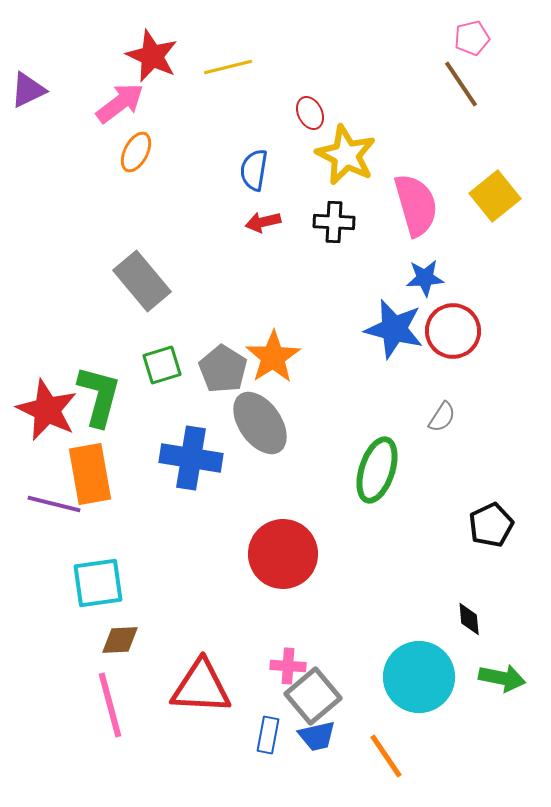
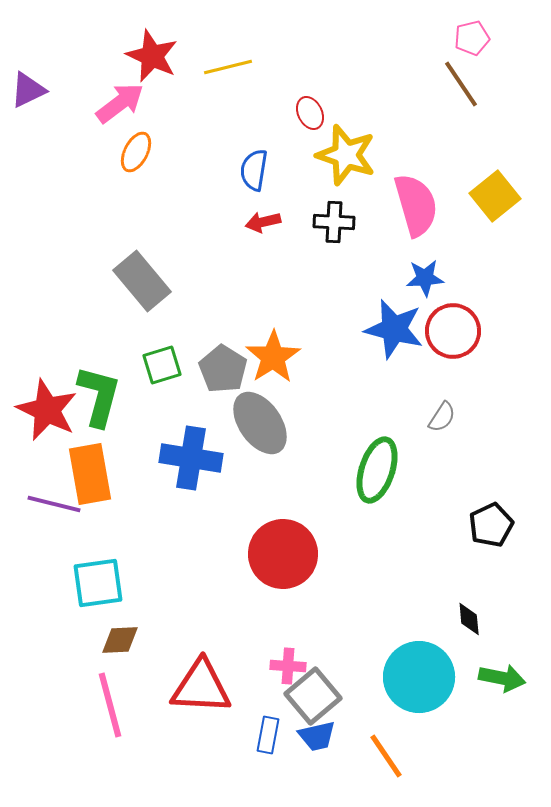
yellow star at (346, 155): rotated 8 degrees counterclockwise
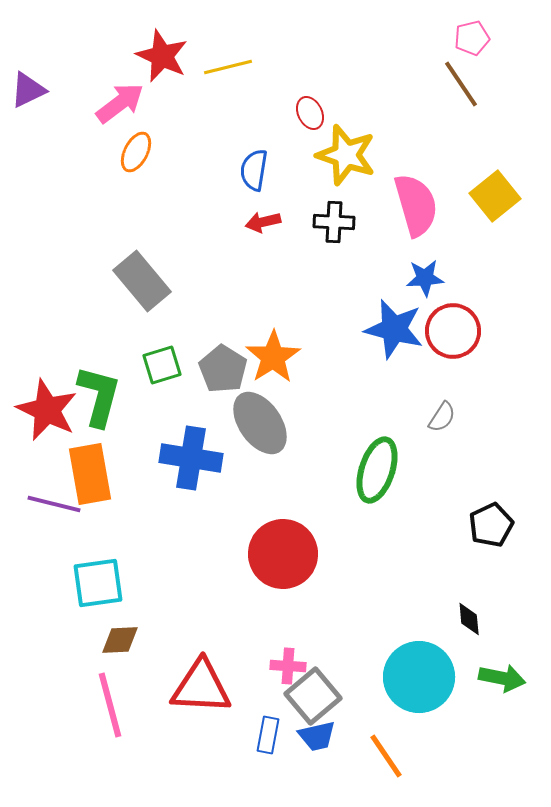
red star at (152, 56): moved 10 px right
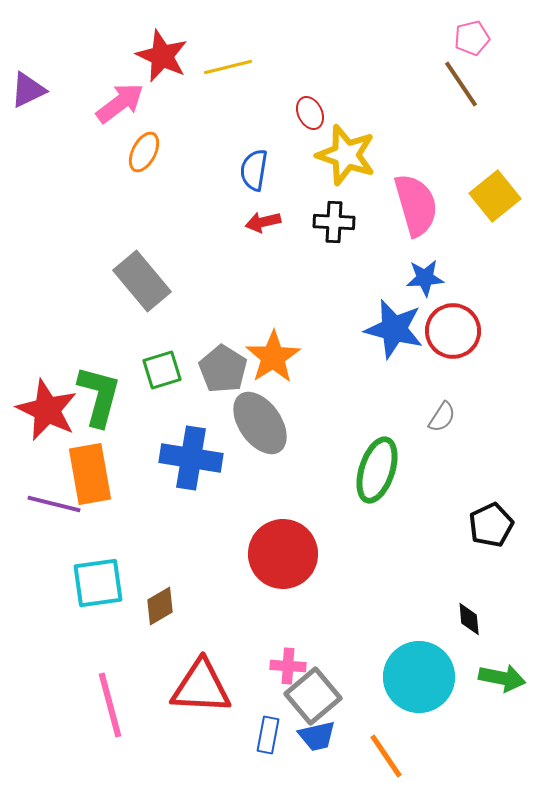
orange ellipse at (136, 152): moved 8 px right
green square at (162, 365): moved 5 px down
brown diamond at (120, 640): moved 40 px right, 34 px up; rotated 27 degrees counterclockwise
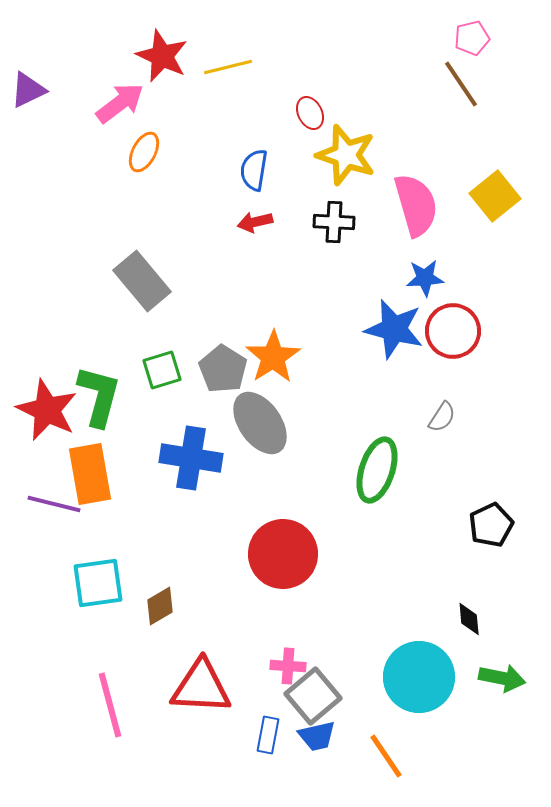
red arrow at (263, 222): moved 8 px left
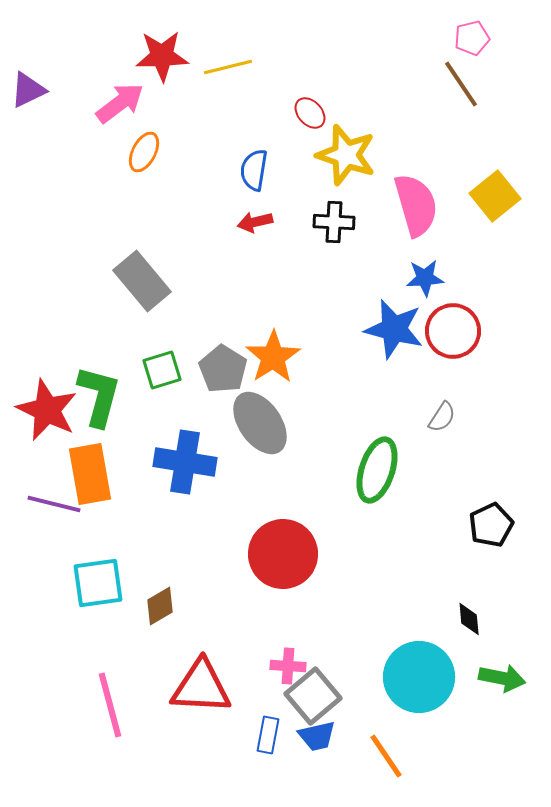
red star at (162, 56): rotated 26 degrees counterclockwise
red ellipse at (310, 113): rotated 16 degrees counterclockwise
blue cross at (191, 458): moved 6 px left, 4 px down
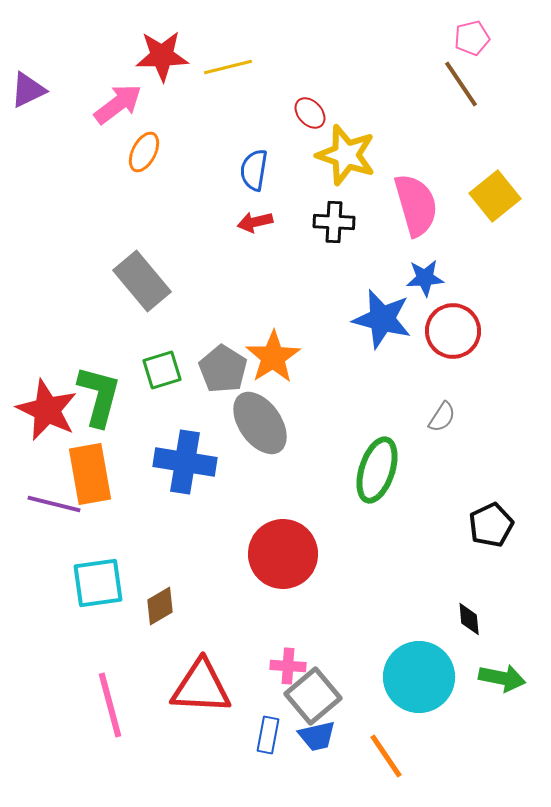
pink arrow at (120, 103): moved 2 px left, 1 px down
blue star at (394, 329): moved 12 px left, 10 px up
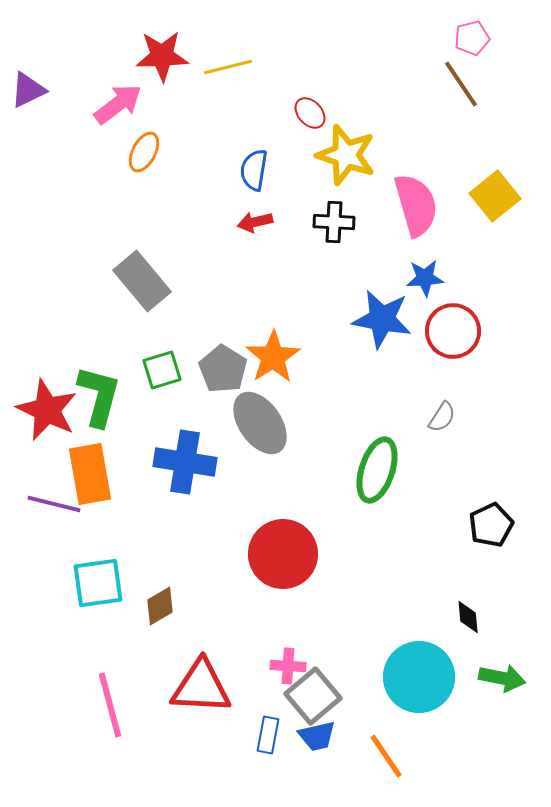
blue star at (382, 319): rotated 4 degrees counterclockwise
black diamond at (469, 619): moved 1 px left, 2 px up
